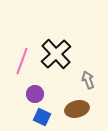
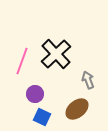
brown ellipse: rotated 25 degrees counterclockwise
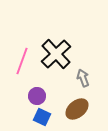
gray arrow: moved 5 px left, 2 px up
purple circle: moved 2 px right, 2 px down
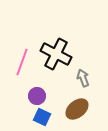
black cross: rotated 20 degrees counterclockwise
pink line: moved 1 px down
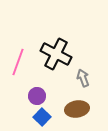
pink line: moved 4 px left
brown ellipse: rotated 30 degrees clockwise
blue square: rotated 18 degrees clockwise
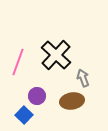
black cross: moved 1 px down; rotated 16 degrees clockwise
brown ellipse: moved 5 px left, 8 px up
blue square: moved 18 px left, 2 px up
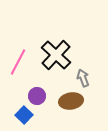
pink line: rotated 8 degrees clockwise
brown ellipse: moved 1 px left
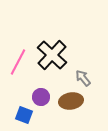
black cross: moved 4 px left
gray arrow: rotated 18 degrees counterclockwise
purple circle: moved 4 px right, 1 px down
blue square: rotated 24 degrees counterclockwise
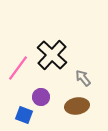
pink line: moved 6 px down; rotated 8 degrees clockwise
brown ellipse: moved 6 px right, 5 px down
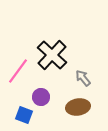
pink line: moved 3 px down
brown ellipse: moved 1 px right, 1 px down
